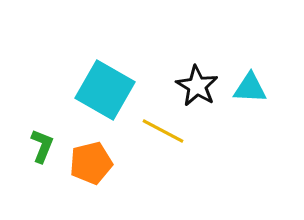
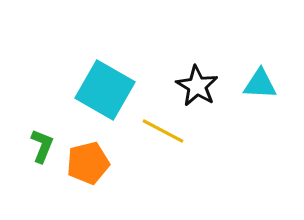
cyan triangle: moved 10 px right, 4 px up
orange pentagon: moved 3 px left
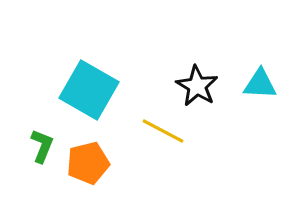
cyan square: moved 16 px left
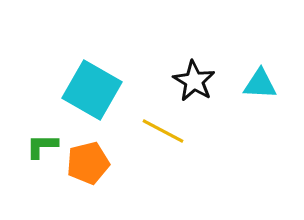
black star: moved 3 px left, 5 px up
cyan square: moved 3 px right
green L-shape: rotated 112 degrees counterclockwise
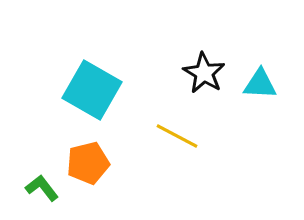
black star: moved 10 px right, 8 px up
yellow line: moved 14 px right, 5 px down
green L-shape: moved 42 px down; rotated 52 degrees clockwise
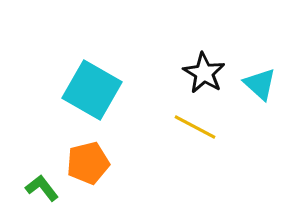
cyan triangle: rotated 39 degrees clockwise
yellow line: moved 18 px right, 9 px up
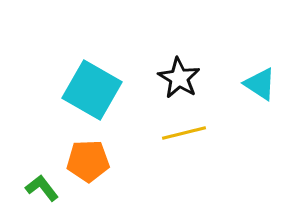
black star: moved 25 px left, 5 px down
cyan triangle: rotated 9 degrees counterclockwise
yellow line: moved 11 px left, 6 px down; rotated 42 degrees counterclockwise
orange pentagon: moved 2 px up; rotated 12 degrees clockwise
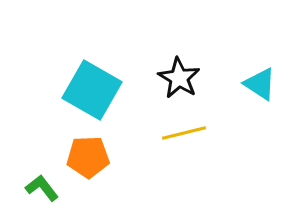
orange pentagon: moved 4 px up
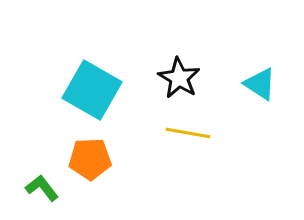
yellow line: moved 4 px right; rotated 24 degrees clockwise
orange pentagon: moved 2 px right, 2 px down
